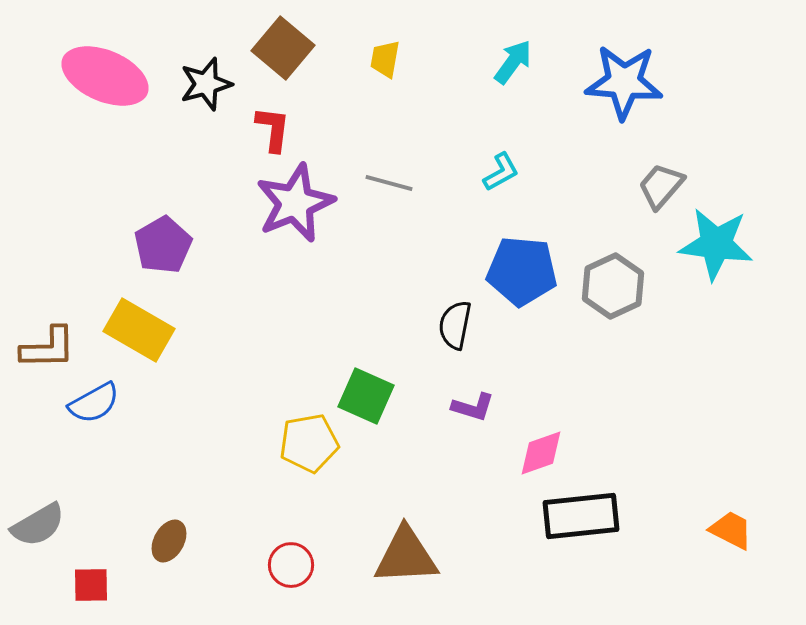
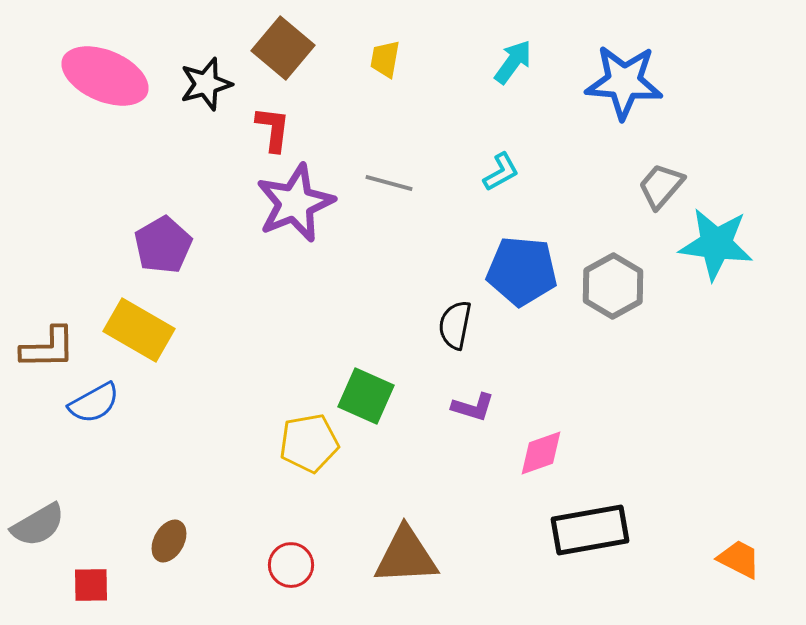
gray hexagon: rotated 4 degrees counterclockwise
black rectangle: moved 9 px right, 14 px down; rotated 4 degrees counterclockwise
orange trapezoid: moved 8 px right, 29 px down
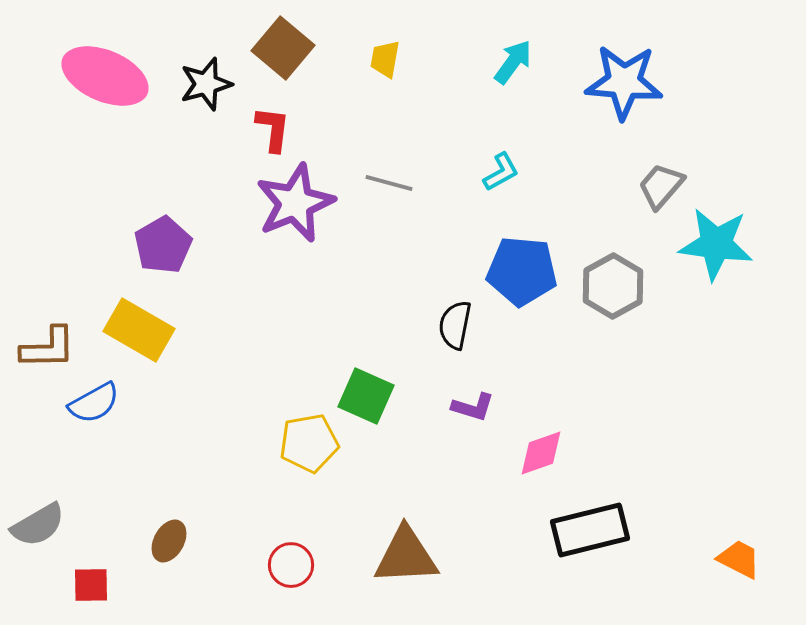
black rectangle: rotated 4 degrees counterclockwise
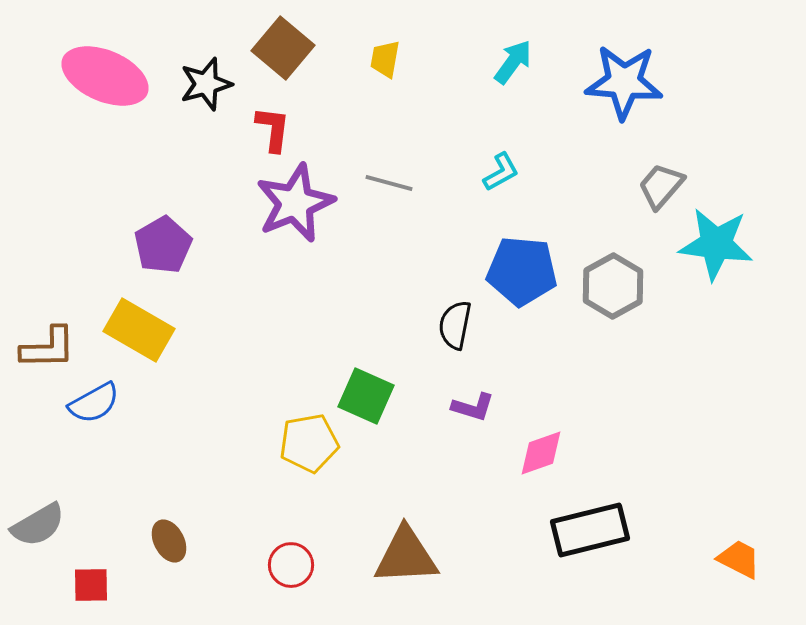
brown ellipse: rotated 57 degrees counterclockwise
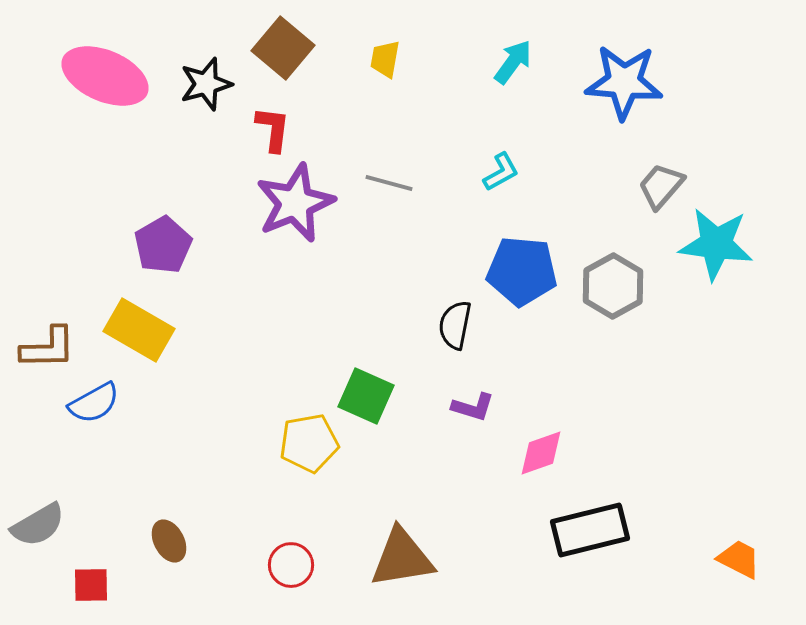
brown triangle: moved 4 px left, 2 px down; rotated 6 degrees counterclockwise
